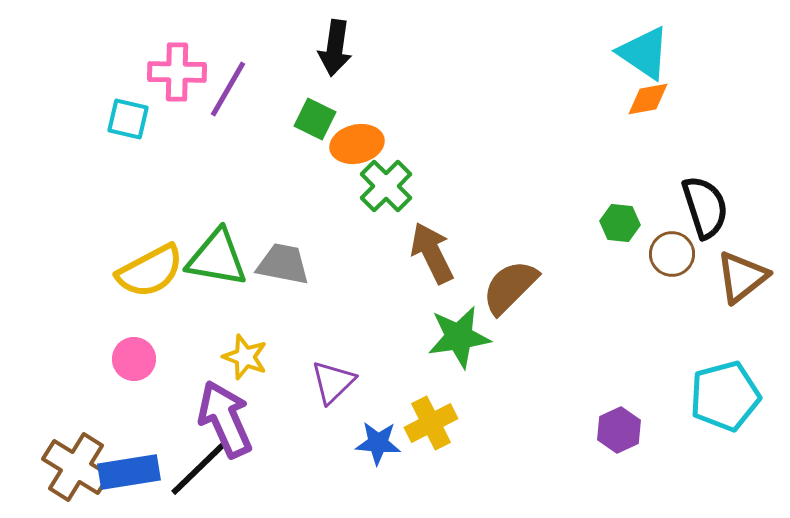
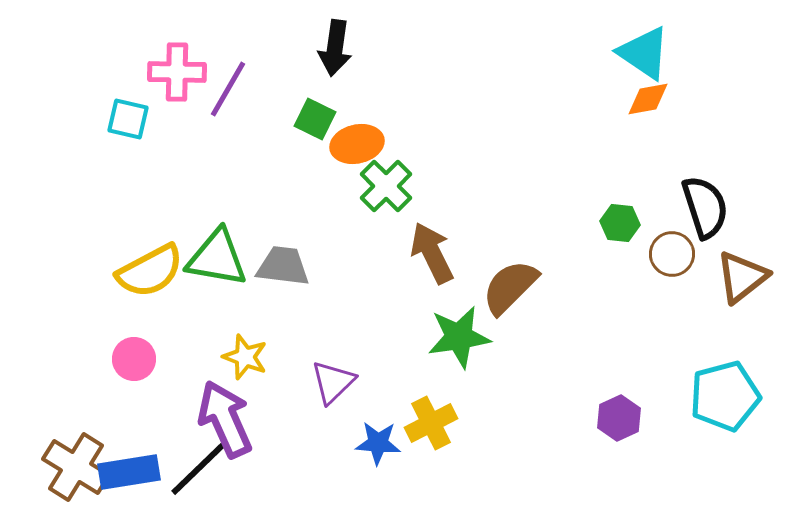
gray trapezoid: moved 2 px down; rotated 4 degrees counterclockwise
purple hexagon: moved 12 px up
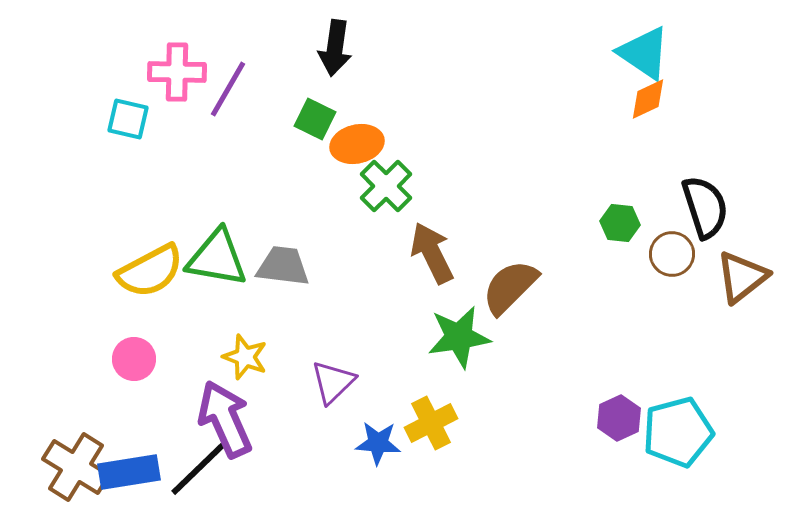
orange diamond: rotated 15 degrees counterclockwise
cyan pentagon: moved 47 px left, 36 px down
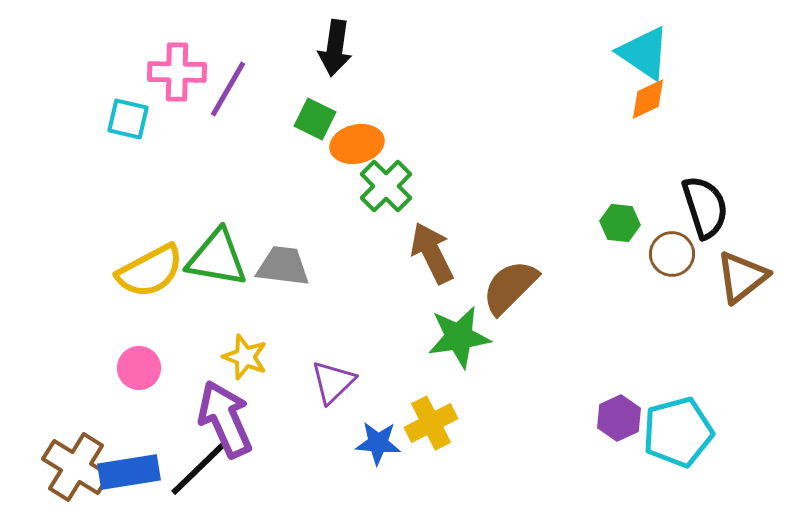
pink circle: moved 5 px right, 9 px down
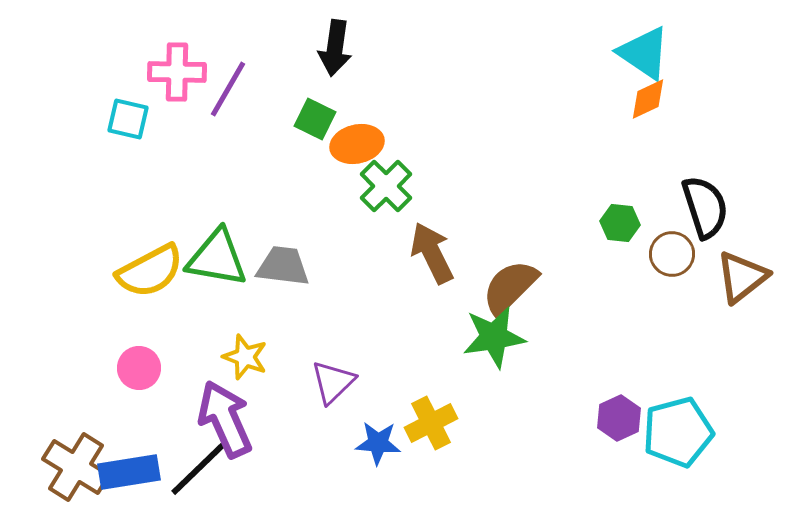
green star: moved 35 px right
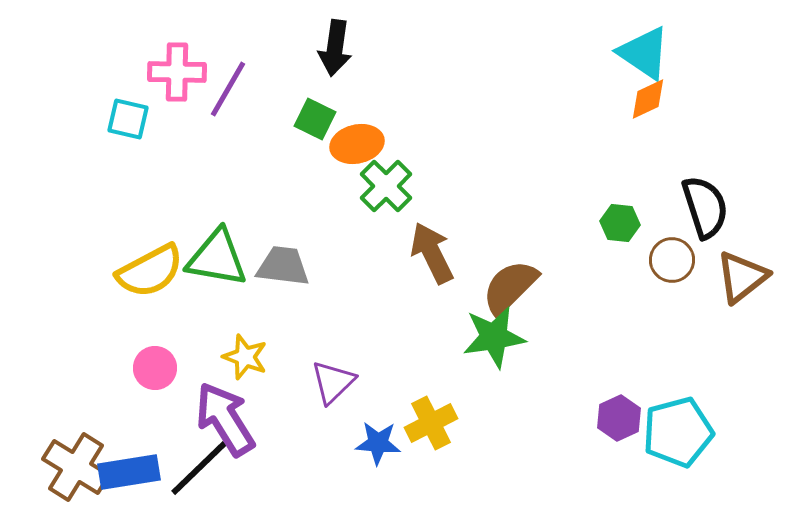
brown circle: moved 6 px down
pink circle: moved 16 px right
purple arrow: rotated 8 degrees counterclockwise
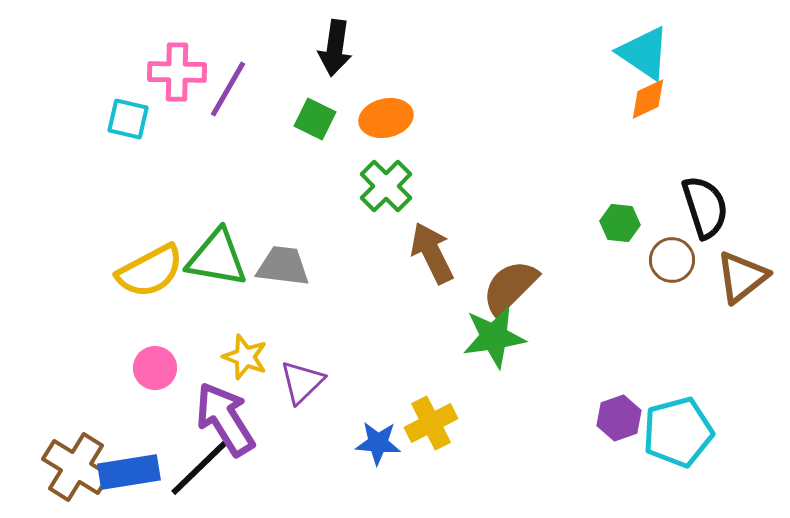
orange ellipse: moved 29 px right, 26 px up
purple triangle: moved 31 px left
purple hexagon: rotated 6 degrees clockwise
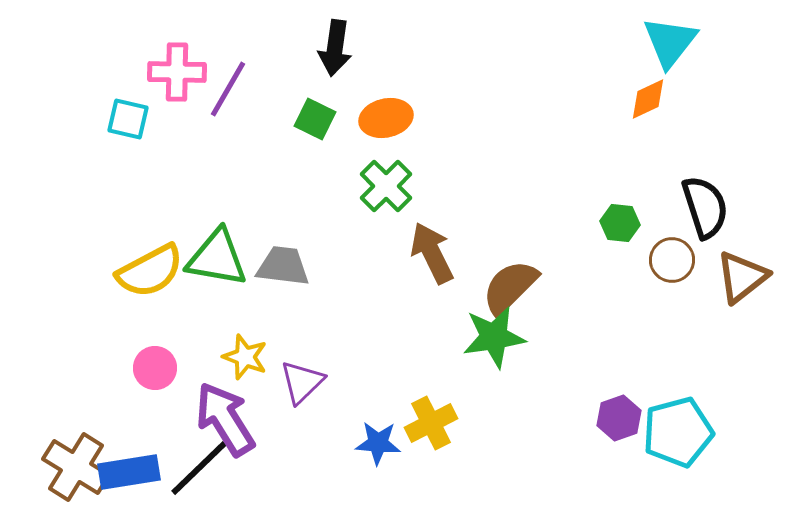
cyan triangle: moved 26 px right, 11 px up; rotated 34 degrees clockwise
